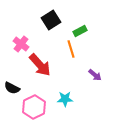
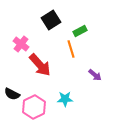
black semicircle: moved 6 px down
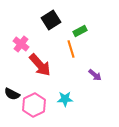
pink hexagon: moved 2 px up
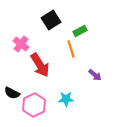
red arrow: rotated 10 degrees clockwise
black semicircle: moved 1 px up
cyan star: moved 1 px right
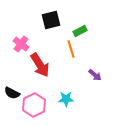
black square: rotated 18 degrees clockwise
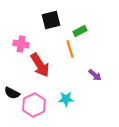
pink cross: rotated 28 degrees counterclockwise
orange line: moved 1 px left
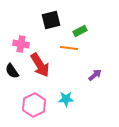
orange line: moved 1 px left, 1 px up; rotated 66 degrees counterclockwise
purple arrow: rotated 80 degrees counterclockwise
black semicircle: moved 22 px up; rotated 28 degrees clockwise
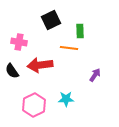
black square: rotated 12 degrees counterclockwise
green rectangle: rotated 64 degrees counterclockwise
pink cross: moved 2 px left, 2 px up
red arrow: rotated 115 degrees clockwise
purple arrow: rotated 16 degrees counterclockwise
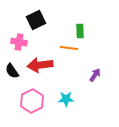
black square: moved 15 px left
pink hexagon: moved 2 px left, 4 px up
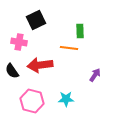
pink hexagon: rotated 20 degrees counterclockwise
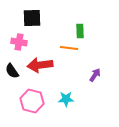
black square: moved 4 px left, 2 px up; rotated 24 degrees clockwise
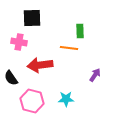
black semicircle: moved 1 px left, 7 px down
